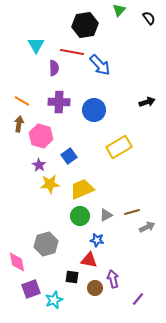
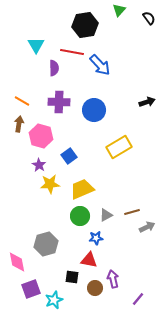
blue star: moved 1 px left, 2 px up; rotated 16 degrees counterclockwise
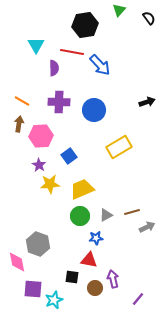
pink hexagon: rotated 20 degrees counterclockwise
gray hexagon: moved 8 px left; rotated 25 degrees counterclockwise
purple square: moved 2 px right; rotated 24 degrees clockwise
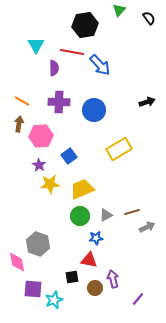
yellow rectangle: moved 2 px down
black square: rotated 16 degrees counterclockwise
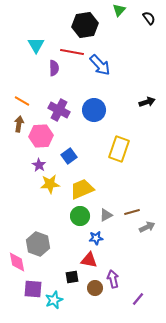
purple cross: moved 8 px down; rotated 25 degrees clockwise
yellow rectangle: rotated 40 degrees counterclockwise
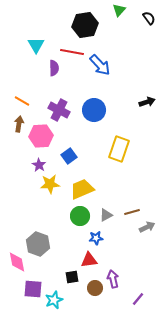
red triangle: rotated 18 degrees counterclockwise
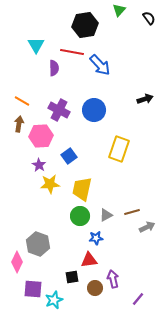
black arrow: moved 2 px left, 3 px up
yellow trapezoid: rotated 55 degrees counterclockwise
pink diamond: rotated 35 degrees clockwise
